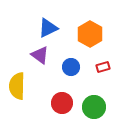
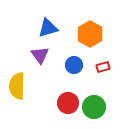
blue triangle: rotated 10 degrees clockwise
purple triangle: rotated 18 degrees clockwise
blue circle: moved 3 px right, 2 px up
red circle: moved 6 px right
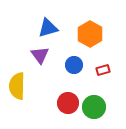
red rectangle: moved 3 px down
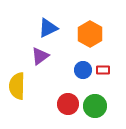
blue triangle: rotated 10 degrees counterclockwise
purple triangle: moved 1 px down; rotated 30 degrees clockwise
blue circle: moved 9 px right, 5 px down
red rectangle: rotated 16 degrees clockwise
red circle: moved 1 px down
green circle: moved 1 px right, 1 px up
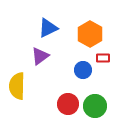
red rectangle: moved 12 px up
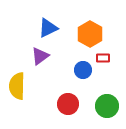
green circle: moved 12 px right
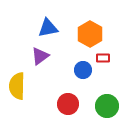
blue triangle: rotated 15 degrees clockwise
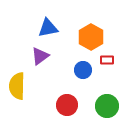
orange hexagon: moved 1 px right, 3 px down
red rectangle: moved 4 px right, 2 px down
red circle: moved 1 px left, 1 px down
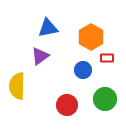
red rectangle: moved 2 px up
green circle: moved 2 px left, 7 px up
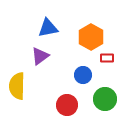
blue circle: moved 5 px down
